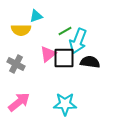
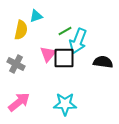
yellow semicircle: rotated 78 degrees counterclockwise
pink triangle: rotated 12 degrees counterclockwise
black semicircle: moved 13 px right
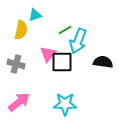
cyan triangle: moved 1 px left, 1 px up
green line: moved 1 px up
black square: moved 2 px left, 4 px down
gray cross: rotated 12 degrees counterclockwise
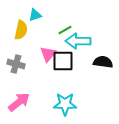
cyan arrow: rotated 70 degrees clockwise
black square: moved 1 px right, 1 px up
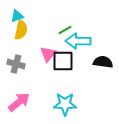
cyan triangle: moved 18 px left, 1 px down
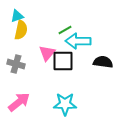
pink triangle: moved 1 px left, 1 px up
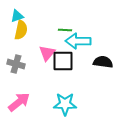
green line: rotated 32 degrees clockwise
